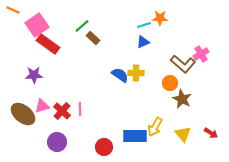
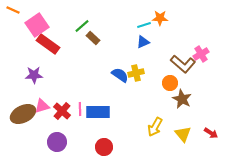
yellow cross: rotated 14 degrees counterclockwise
brown ellipse: rotated 65 degrees counterclockwise
blue rectangle: moved 37 px left, 24 px up
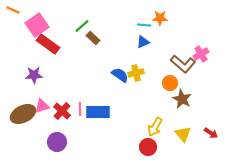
cyan line: rotated 24 degrees clockwise
red circle: moved 44 px right
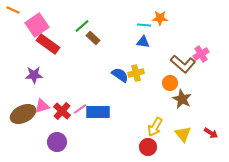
blue triangle: rotated 32 degrees clockwise
pink line: rotated 56 degrees clockwise
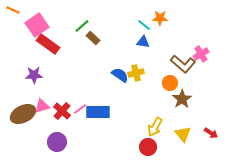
cyan line: rotated 32 degrees clockwise
brown star: rotated 12 degrees clockwise
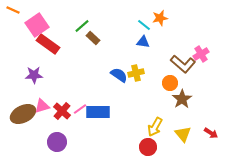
orange star: rotated 14 degrees counterclockwise
blue semicircle: moved 1 px left
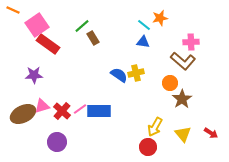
brown rectangle: rotated 16 degrees clockwise
pink cross: moved 10 px left, 12 px up; rotated 28 degrees clockwise
brown L-shape: moved 3 px up
blue rectangle: moved 1 px right, 1 px up
